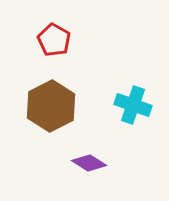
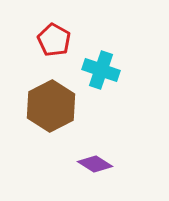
cyan cross: moved 32 px left, 35 px up
purple diamond: moved 6 px right, 1 px down
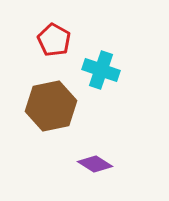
brown hexagon: rotated 15 degrees clockwise
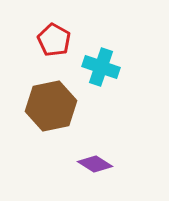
cyan cross: moved 3 px up
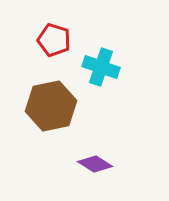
red pentagon: rotated 12 degrees counterclockwise
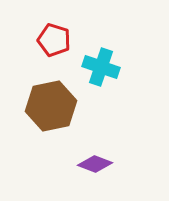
purple diamond: rotated 12 degrees counterclockwise
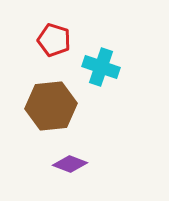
brown hexagon: rotated 6 degrees clockwise
purple diamond: moved 25 px left
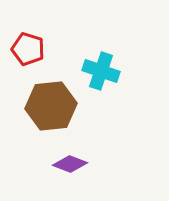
red pentagon: moved 26 px left, 9 px down
cyan cross: moved 4 px down
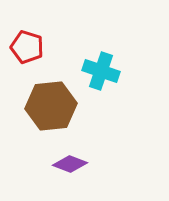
red pentagon: moved 1 px left, 2 px up
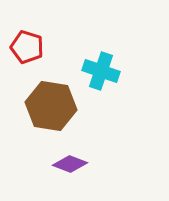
brown hexagon: rotated 15 degrees clockwise
